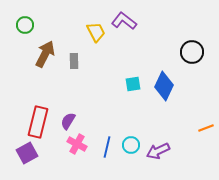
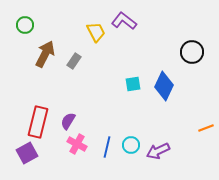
gray rectangle: rotated 35 degrees clockwise
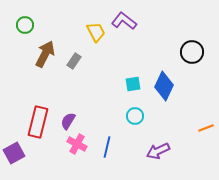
cyan circle: moved 4 px right, 29 px up
purple square: moved 13 px left
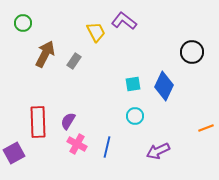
green circle: moved 2 px left, 2 px up
red rectangle: rotated 16 degrees counterclockwise
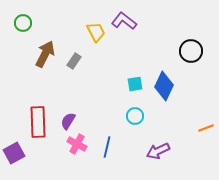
black circle: moved 1 px left, 1 px up
cyan square: moved 2 px right
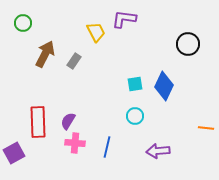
purple L-shape: moved 2 px up; rotated 30 degrees counterclockwise
black circle: moved 3 px left, 7 px up
orange line: rotated 28 degrees clockwise
pink cross: moved 2 px left, 1 px up; rotated 24 degrees counterclockwise
purple arrow: rotated 20 degrees clockwise
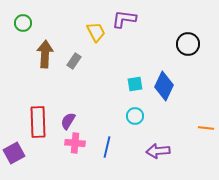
brown arrow: rotated 24 degrees counterclockwise
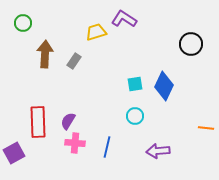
purple L-shape: rotated 25 degrees clockwise
yellow trapezoid: rotated 80 degrees counterclockwise
black circle: moved 3 px right
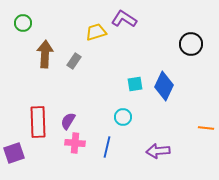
cyan circle: moved 12 px left, 1 px down
purple square: rotated 10 degrees clockwise
